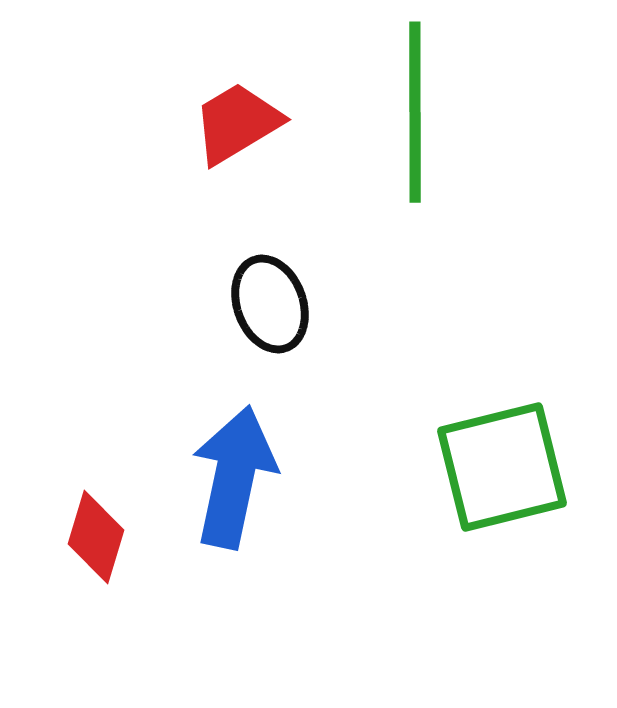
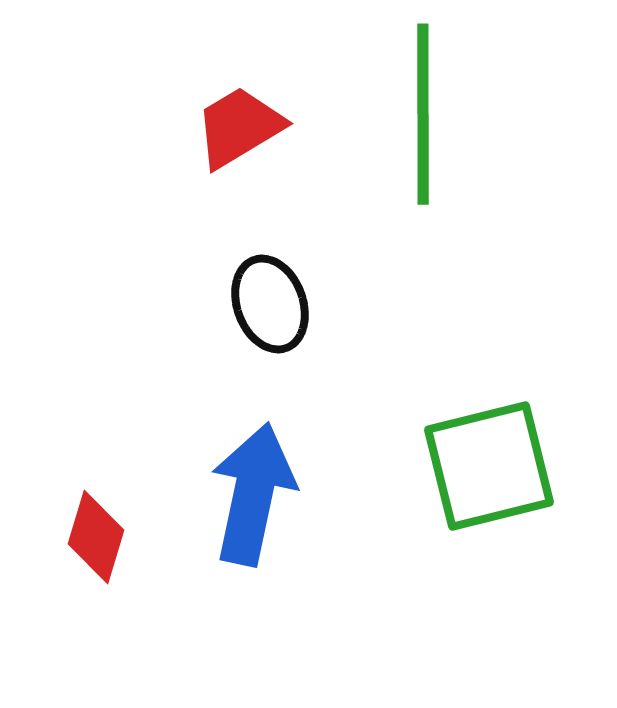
green line: moved 8 px right, 2 px down
red trapezoid: moved 2 px right, 4 px down
green square: moved 13 px left, 1 px up
blue arrow: moved 19 px right, 17 px down
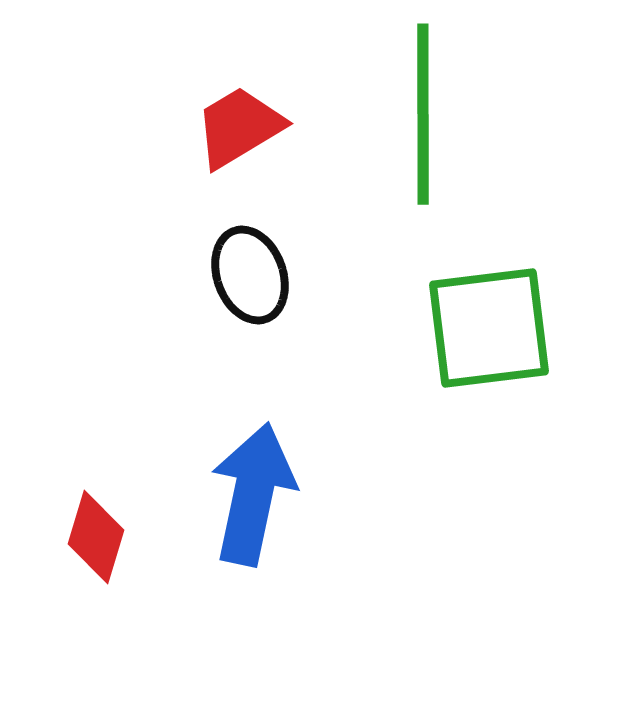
black ellipse: moved 20 px left, 29 px up
green square: moved 138 px up; rotated 7 degrees clockwise
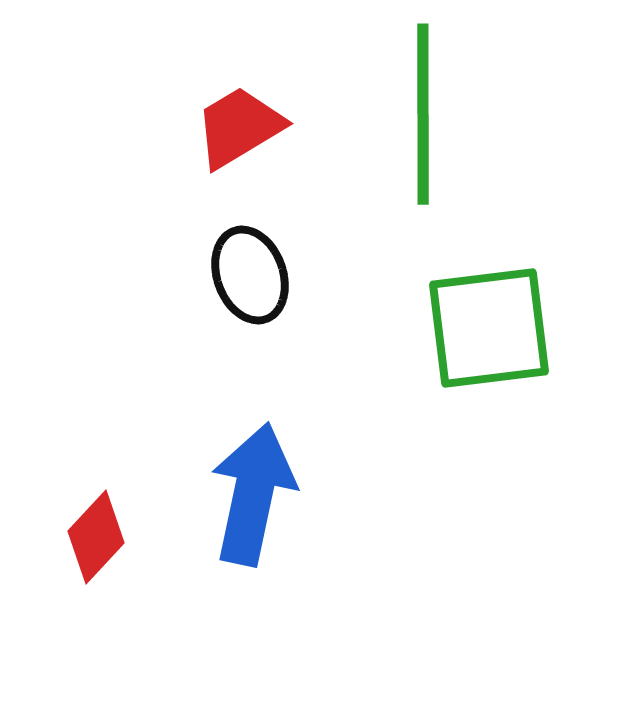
red diamond: rotated 26 degrees clockwise
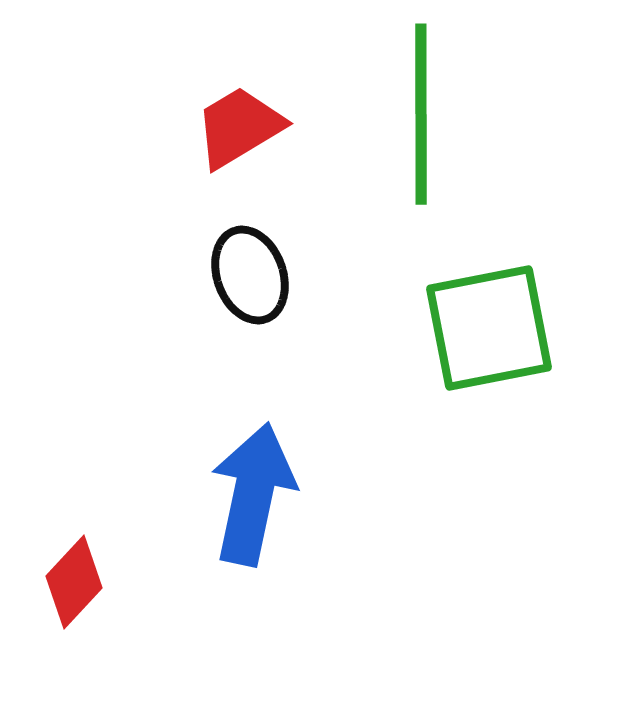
green line: moved 2 px left
green square: rotated 4 degrees counterclockwise
red diamond: moved 22 px left, 45 px down
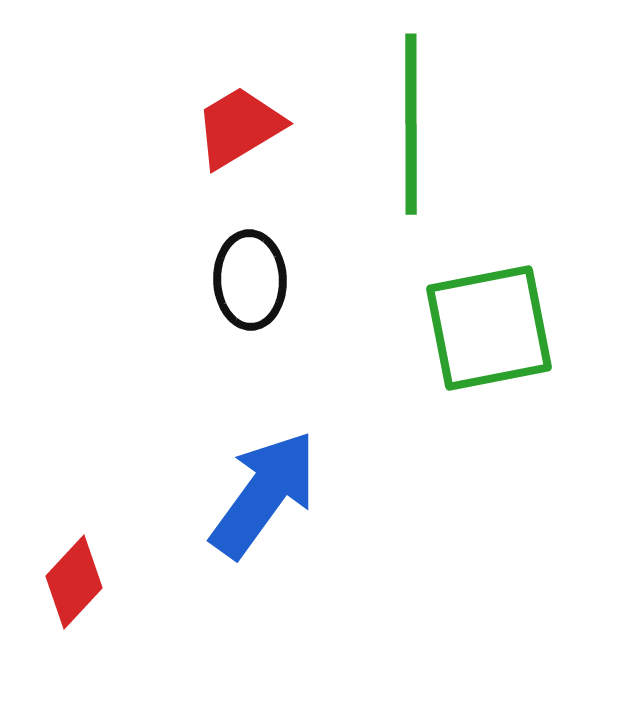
green line: moved 10 px left, 10 px down
black ellipse: moved 5 px down; rotated 18 degrees clockwise
blue arrow: moved 11 px right; rotated 24 degrees clockwise
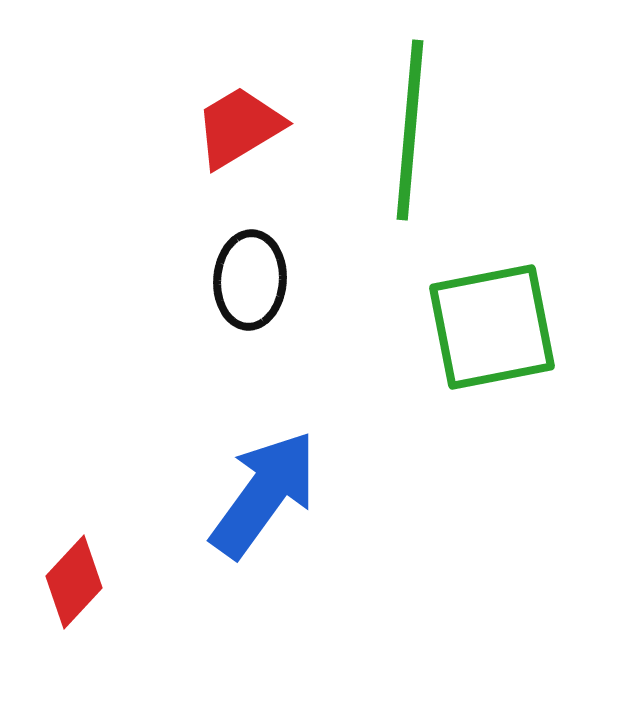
green line: moved 1 px left, 6 px down; rotated 5 degrees clockwise
black ellipse: rotated 6 degrees clockwise
green square: moved 3 px right, 1 px up
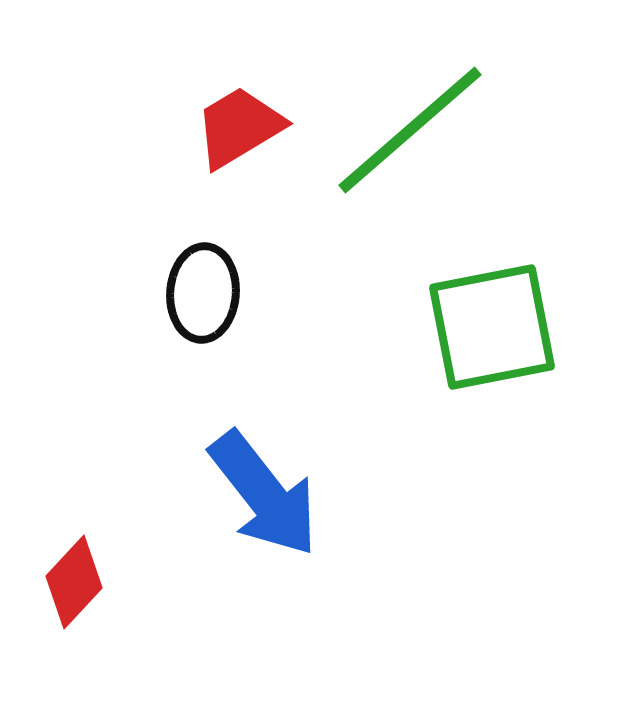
green line: rotated 44 degrees clockwise
black ellipse: moved 47 px left, 13 px down
blue arrow: rotated 106 degrees clockwise
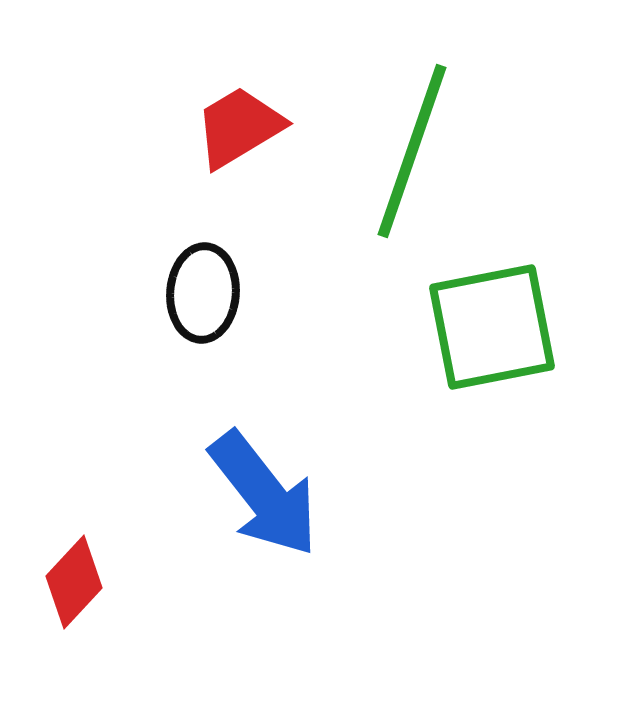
green line: moved 2 px right, 21 px down; rotated 30 degrees counterclockwise
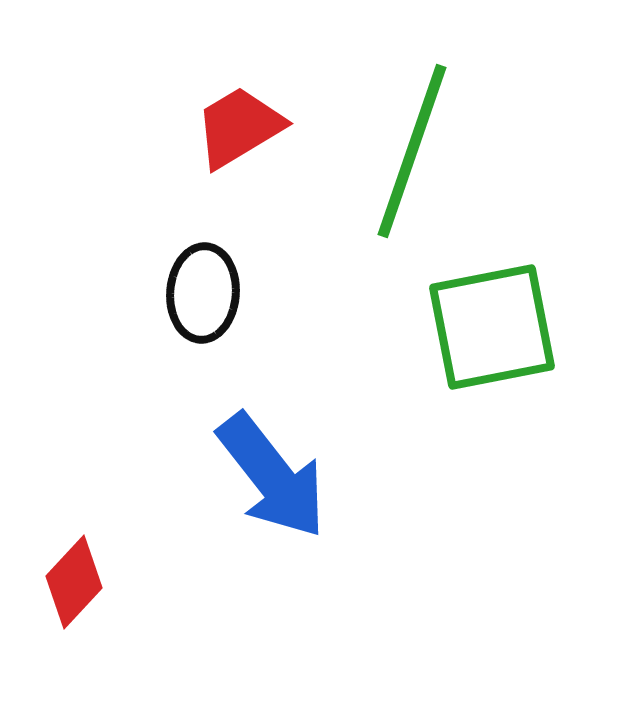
blue arrow: moved 8 px right, 18 px up
